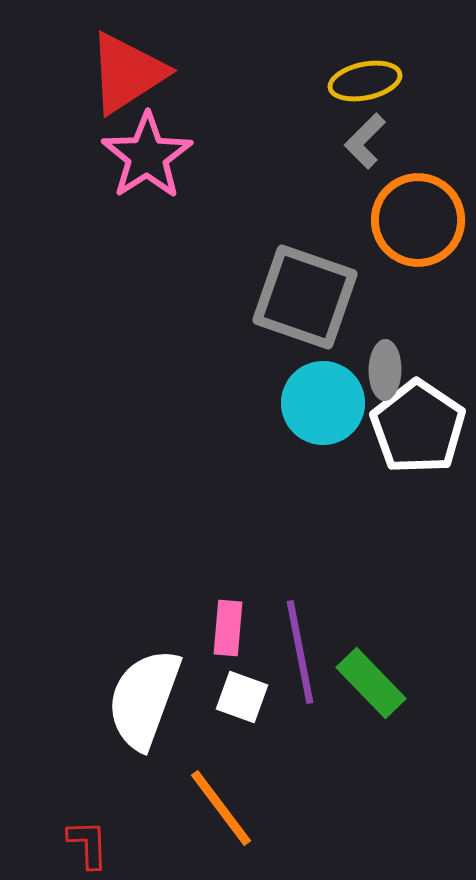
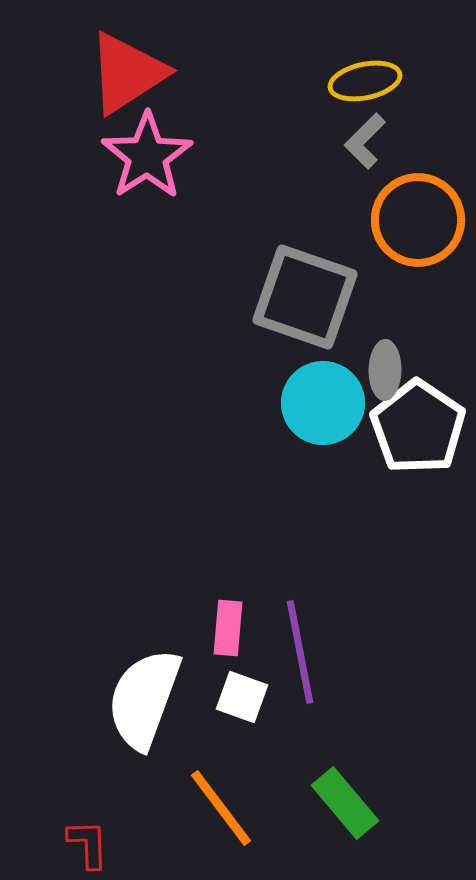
green rectangle: moved 26 px left, 120 px down; rotated 4 degrees clockwise
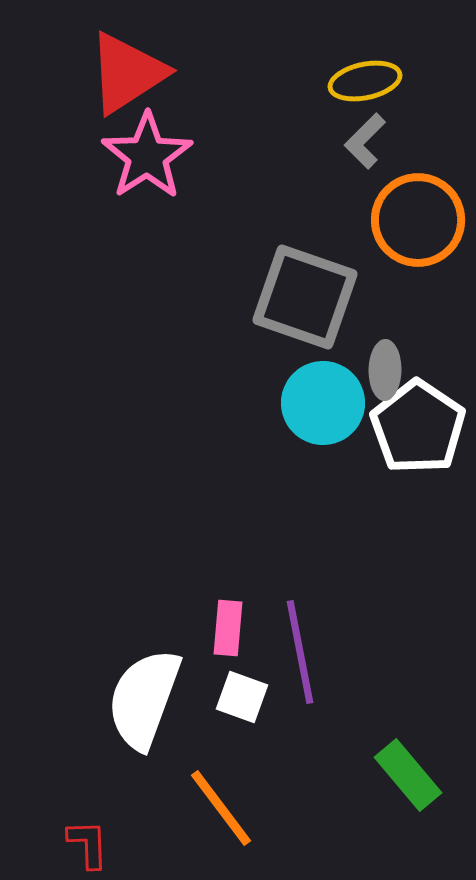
green rectangle: moved 63 px right, 28 px up
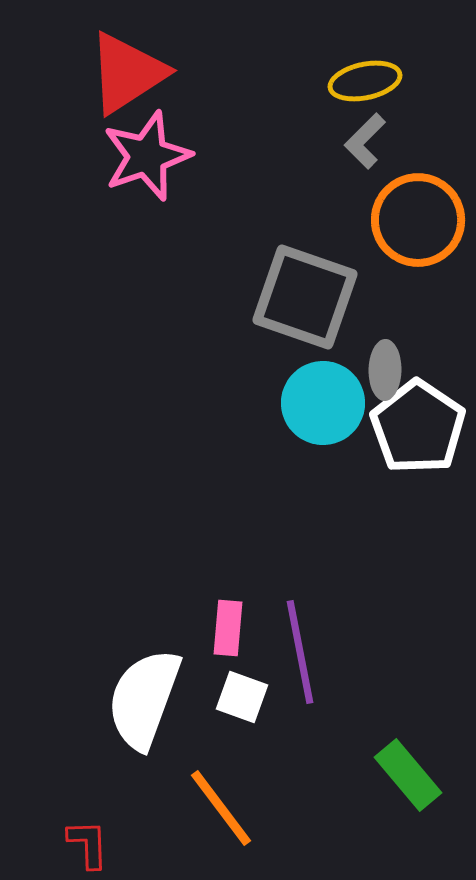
pink star: rotated 14 degrees clockwise
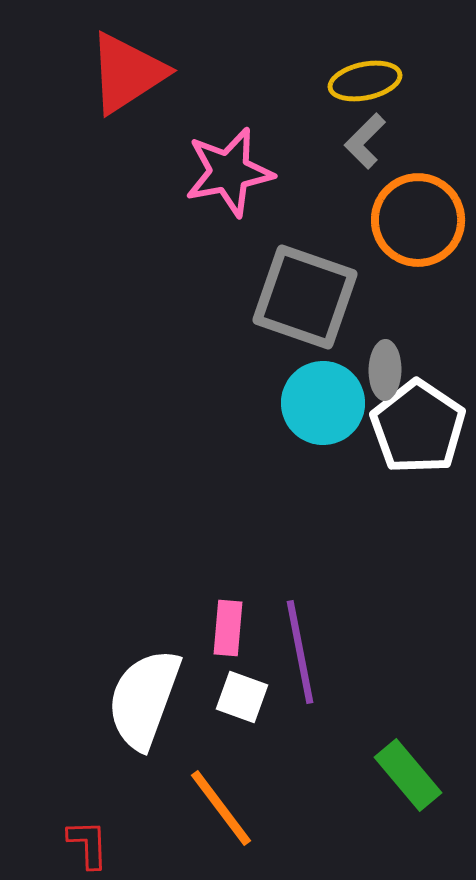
pink star: moved 82 px right, 16 px down; rotated 8 degrees clockwise
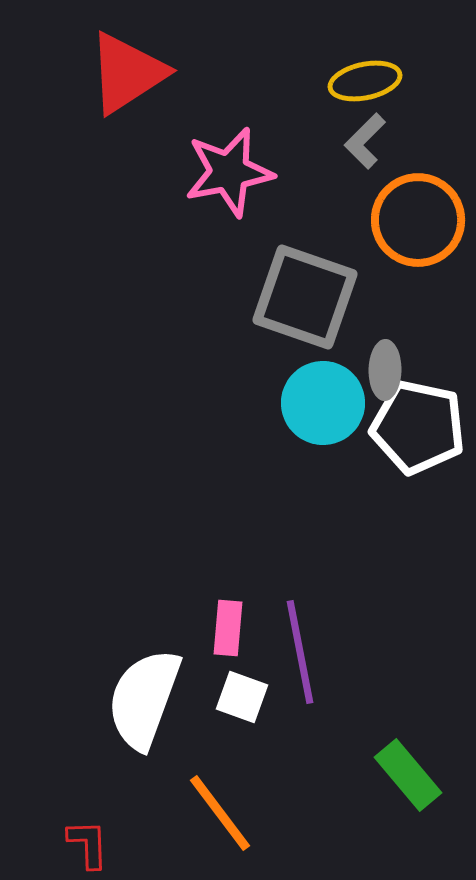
white pentagon: rotated 22 degrees counterclockwise
orange line: moved 1 px left, 5 px down
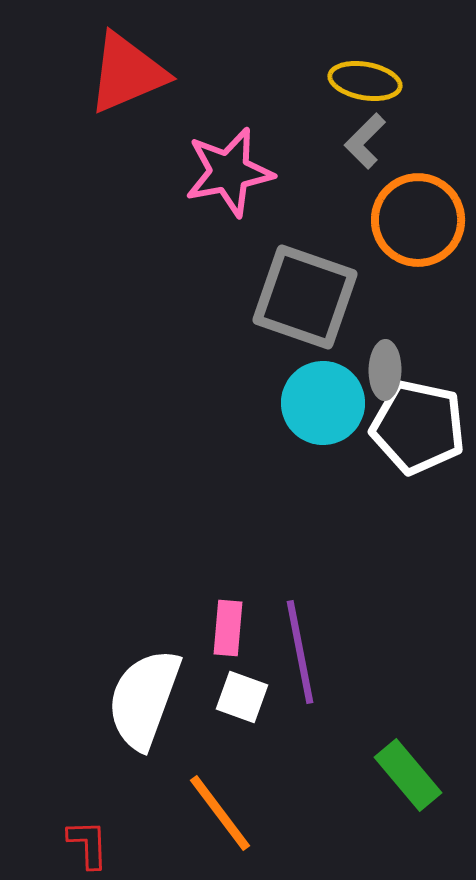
red triangle: rotated 10 degrees clockwise
yellow ellipse: rotated 22 degrees clockwise
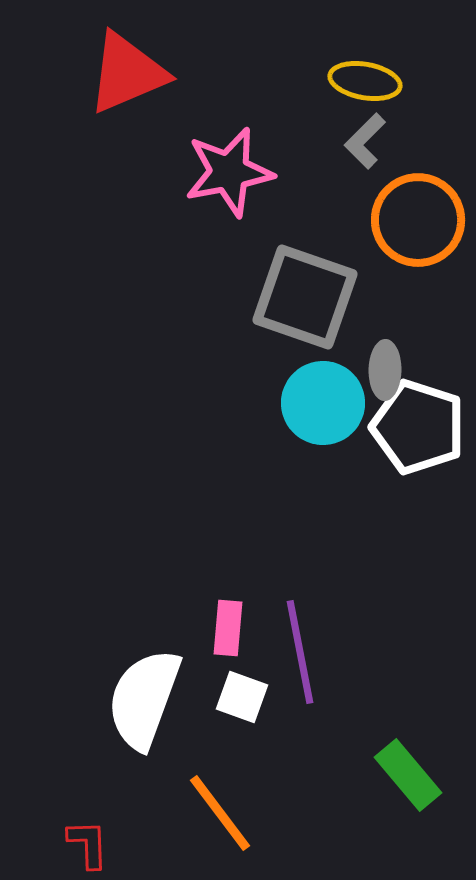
white pentagon: rotated 6 degrees clockwise
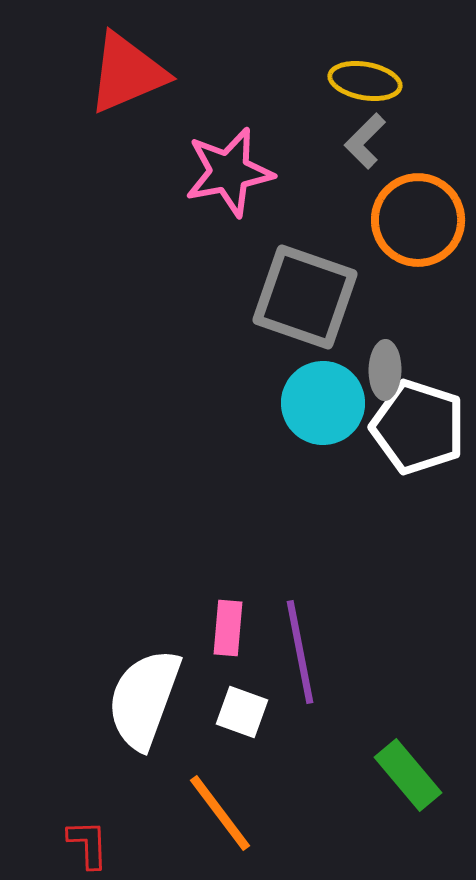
white square: moved 15 px down
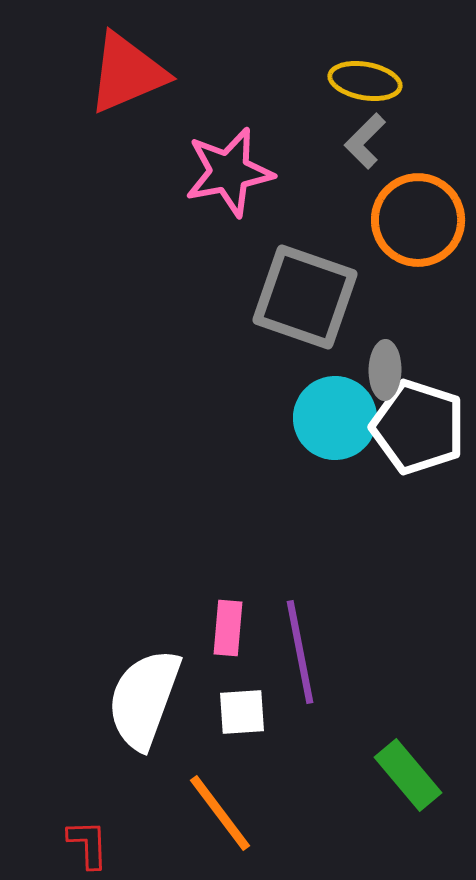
cyan circle: moved 12 px right, 15 px down
white square: rotated 24 degrees counterclockwise
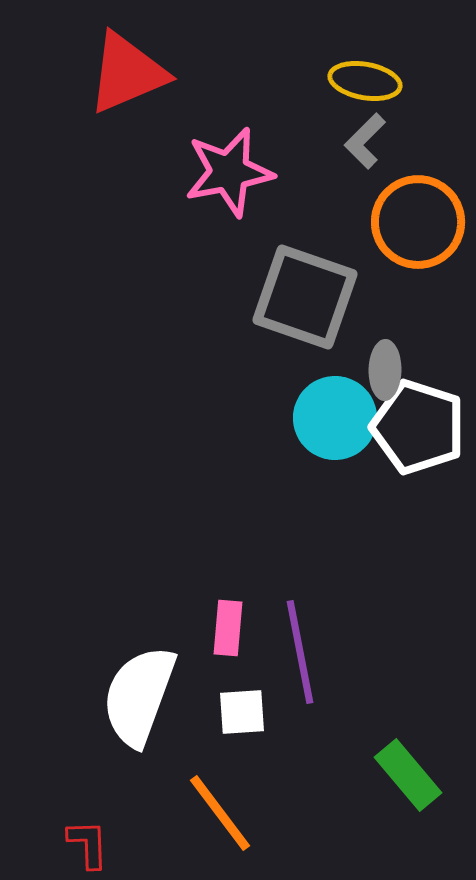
orange circle: moved 2 px down
white semicircle: moved 5 px left, 3 px up
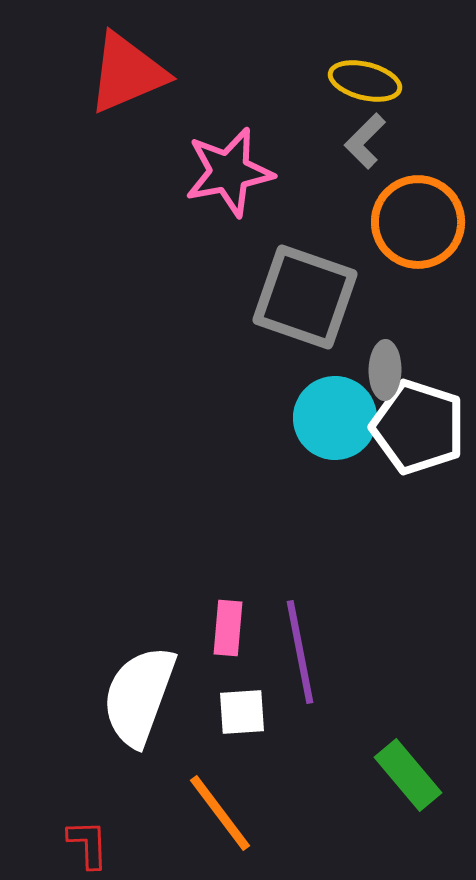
yellow ellipse: rotated 4 degrees clockwise
